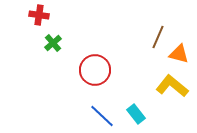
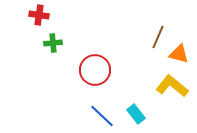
green cross: rotated 36 degrees clockwise
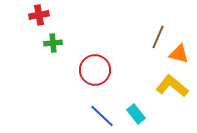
red cross: rotated 18 degrees counterclockwise
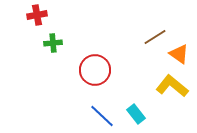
red cross: moved 2 px left
brown line: moved 3 px left; rotated 35 degrees clockwise
orange triangle: rotated 20 degrees clockwise
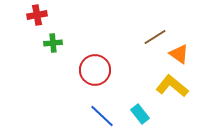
cyan rectangle: moved 4 px right
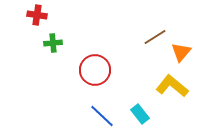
red cross: rotated 18 degrees clockwise
orange triangle: moved 2 px right, 2 px up; rotated 35 degrees clockwise
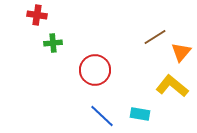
cyan rectangle: rotated 42 degrees counterclockwise
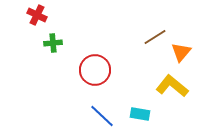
red cross: rotated 18 degrees clockwise
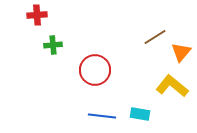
red cross: rotated 30 degrees counterclockwise
green cross: moved 2 px down
blue line: rotated 36 degrees counterclockwise
